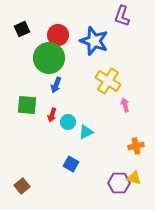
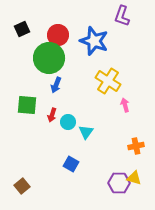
cyan triangle: rotated 28 degrees counterclockwise
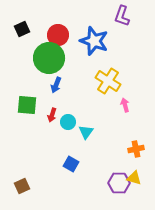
orange cross: moved 3 px down
brown square: rotated 14 degrees clockwise
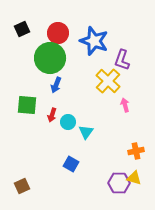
purple L-shape: moved 44 px down
red circle: moved 2 px up
green circle: moved 1 px right
yellow cross: rotated 10 degrees clockwise
orange cross: moved 2 px down
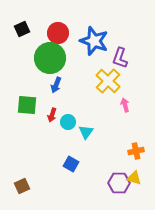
purple L-shape: moved 2 px left, 2 px up
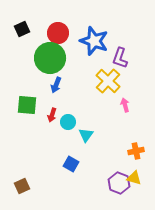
cyan triangle: moved 3 px down
purple hexagon: rotated 20 degrees clockwise
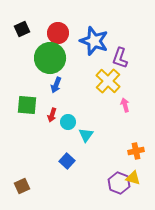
blue square: moved 4 px left, 3 px up; rotated 14 degrees clockwise
yellow triangle: moved 1 px left
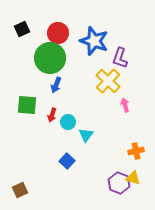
brown square: moved 2 px left, 4 px down
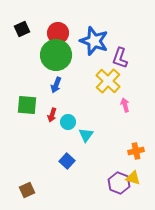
green circle: moved 6 px right, 3 px up
brown square: moved 7 px right
